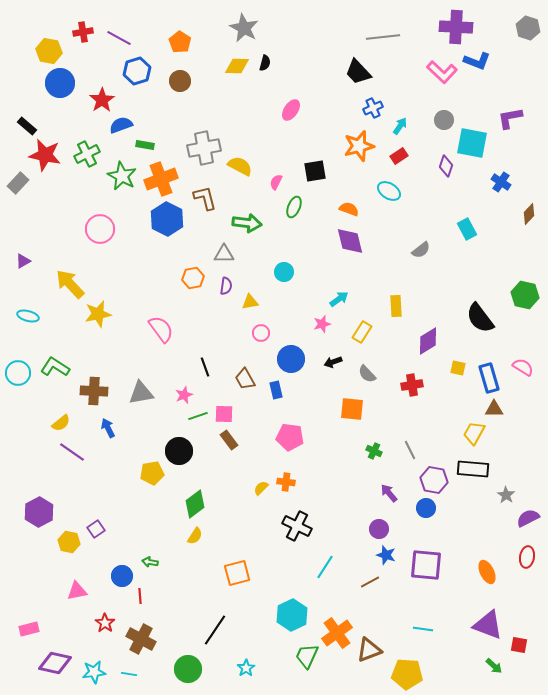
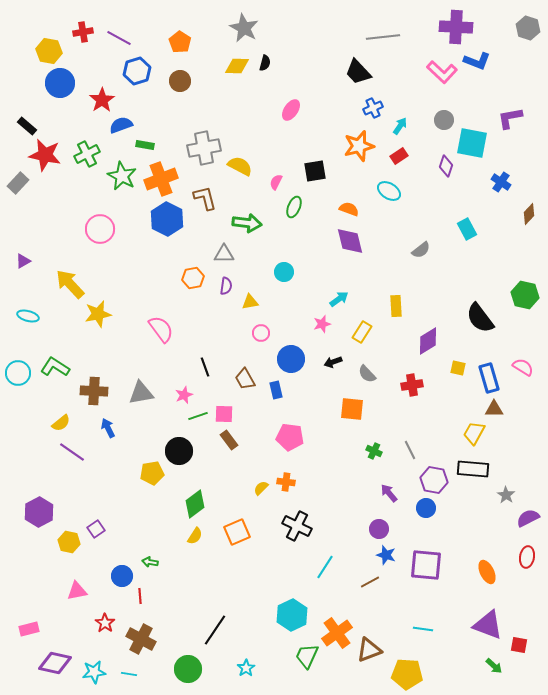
orange square at (237, 573): moved 41 px up; rotated 8 degrees counterclockwise
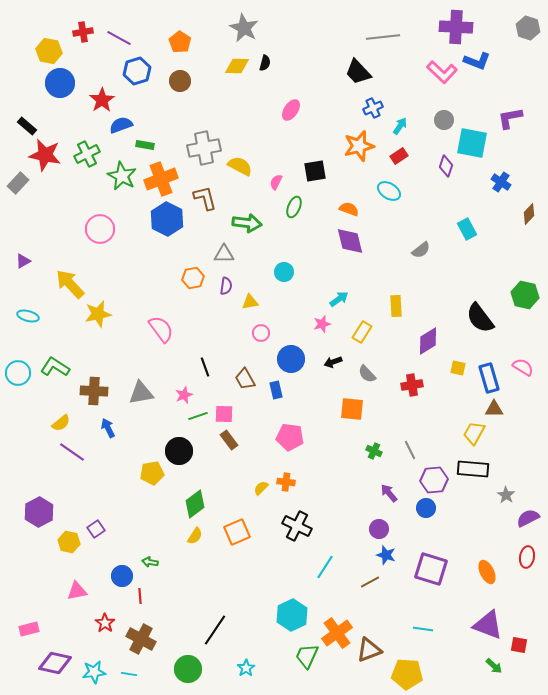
purple hexagon at (434, 480): rotated 16 degrees counterclockwise
purple square at (426, 565): moved 5 px right, 4 px down; rotated 12 degrees clockwise
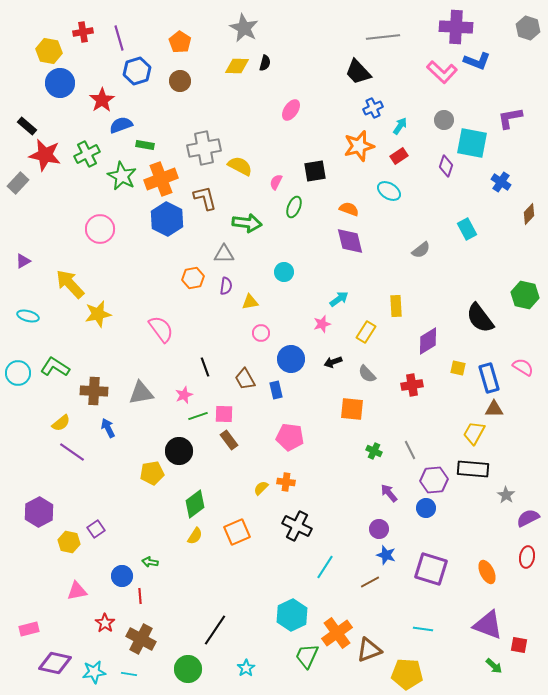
purple line at (119, 38): rotated 45 degrees clockwise
yellow rectangle at (362, 332): moved 4 px right
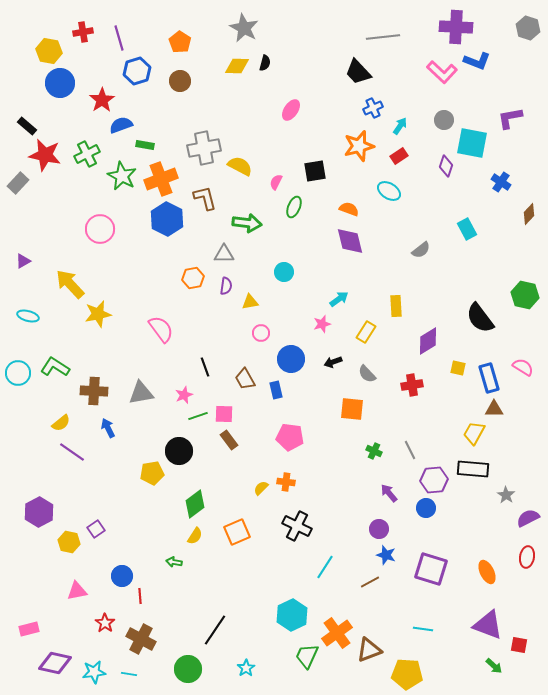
green arrow at (150, 562): moved 24 px right
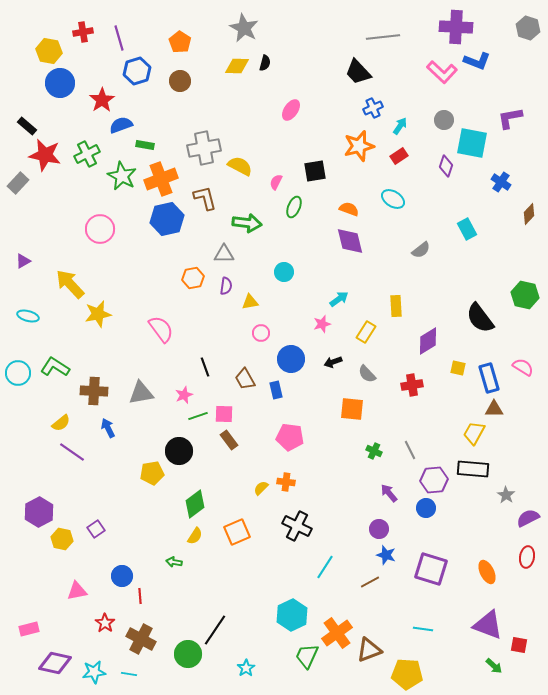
cyan ellipse at (389, 191): moved 4 px right, 8 px down
blue hexagon at (167, 219): rotated 20 degrees clockwise
yellow hexagon at (69, 542): moved 7 px left, 3 px up
green circle at (188, 669): moved 15 px up
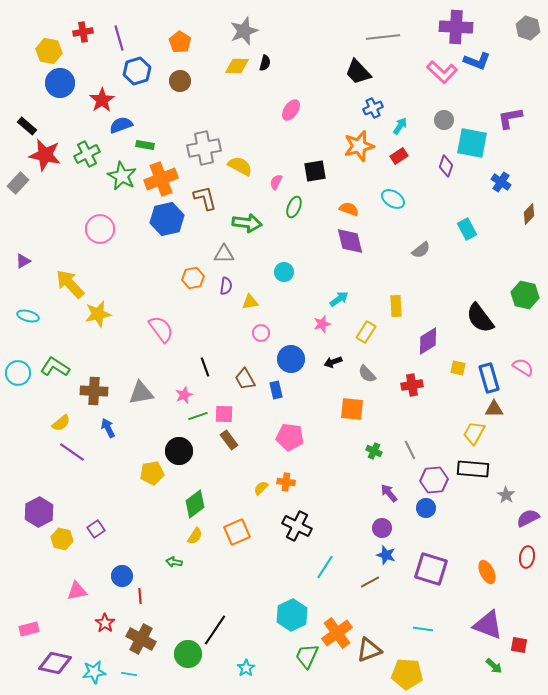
gray star at (244, 28): moved 3 px down; rotated 24 degrees clockwise
purple circle at (379, 529): moved 3 px right, 1 px up
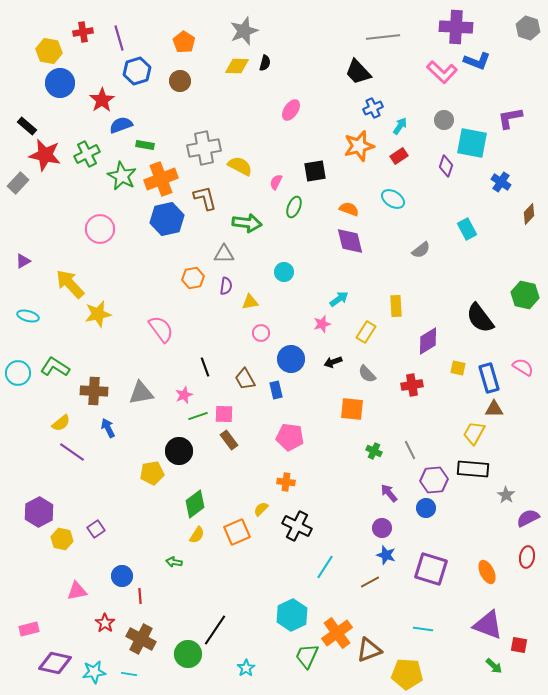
orange pentagon at (180, 42): moved 4 px right
yellow semicircle at (261, 488): moved 21 px down
yellow semicircle at (195, 536): moved 2 px right, 1 px up
